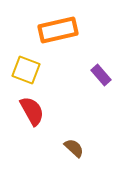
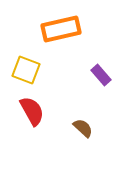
orange rectangle: moved 3 px right, 1 px up
brown semicircle: moved 9 px right, 20 px up
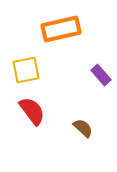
yellow square: rotated 32 degrees counterclockwise
red semicircle: rotated 8 degrees counterclockwise
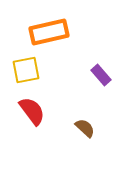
orange rectangle: moved 12 px left, 3 px down
brown semicircle: moved 2 px right
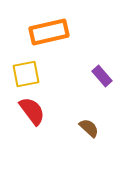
yellow square: moved 4 px down
purple rectangle: moved 1 px right, 1 px down
brown semicircle: moved 4 px right
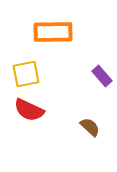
orange rectangle: moved 4 px right; rotated 12 degrees clockwise
red semicircle: moved 3 px left, 1 px up; rotated 152 degrees clockwise
brown semicircle: moved 1 px right, 1 px up
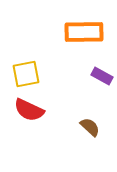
orange rectangle: moved 31 px right
purple rectangle: rotated 20 degrees counterclockwise
